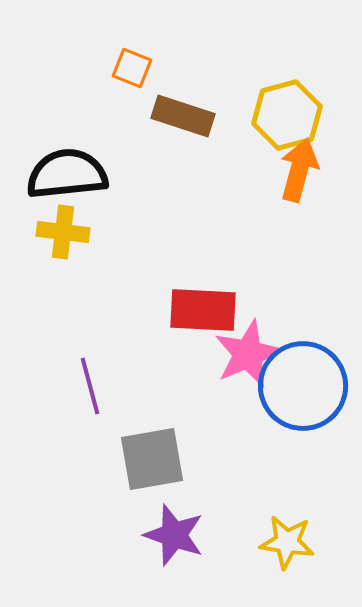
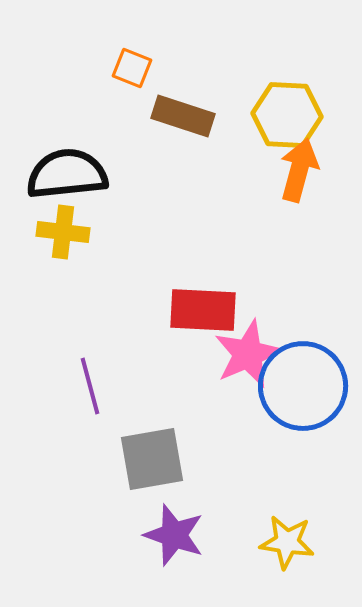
yellow hexagon: rotated 18 degrees clockwise
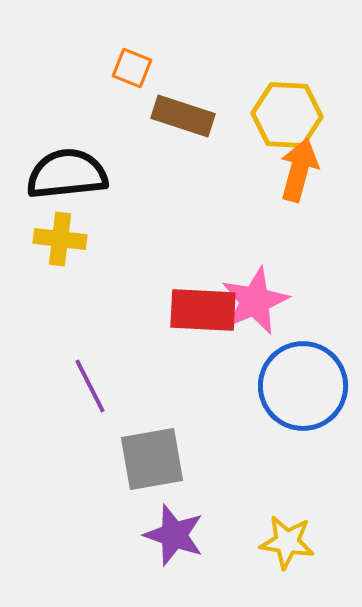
yellow cross: moved 3 px left, 7 px down
pink star: moved 7 px right, 53 px up
purple line: rotated 12 degrees counterclockwise
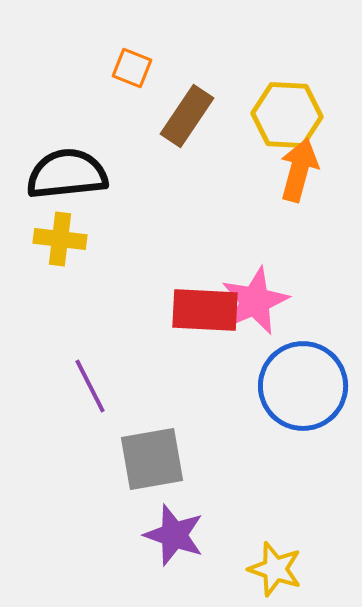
brown rectangle: moved 4 px right; rotated 74 degrees counterclockwise
red rectangle: moved 2 px right
yellow star: moved 12 px left, 27 px down; rotated 10 degrees clockwise
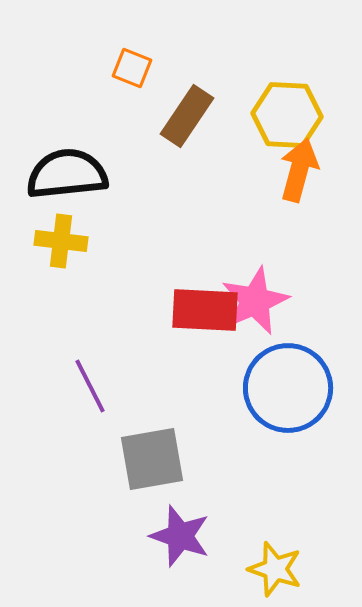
yellow cross: moved 1 px right, 2 px down
blue circle: moved 15 px left, 2 px down
purple star: moved 6 px right, 1 px down
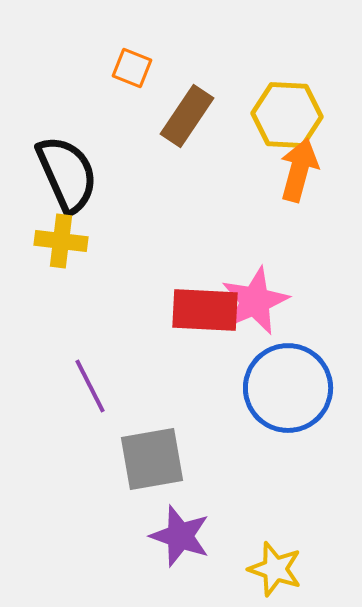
black semicircle: rotated 72 degrees clockwise
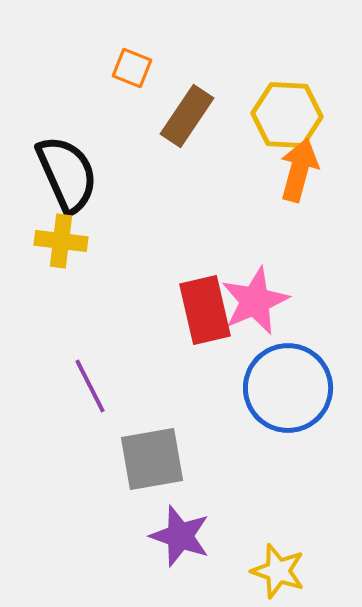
red rectangle: rotated 74 degrees clockwise
yellow star: moved 3 px right, 2 px down
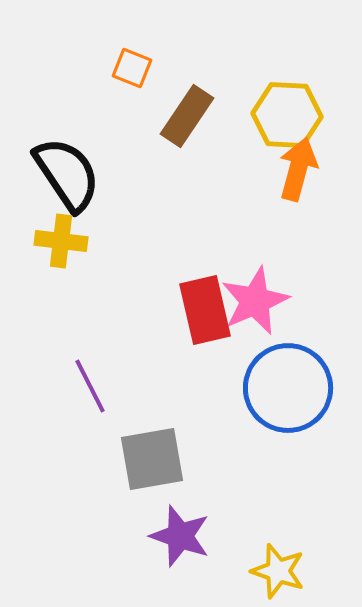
orange arrow: moved 1 px left, 1 px up
black semicircle: rotated 10 degrees counterclockwise
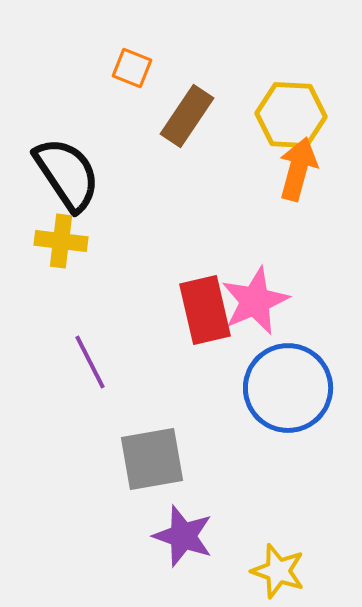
yellow hexagon: moved 4 px right
purple line: moved 24 px up
purple star: moved 3 px right
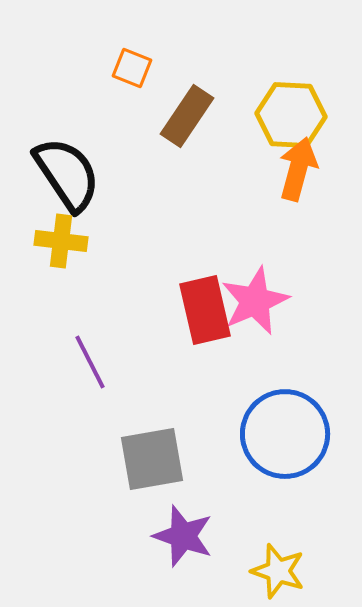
blue circle: moved 3 px left, 46 px down
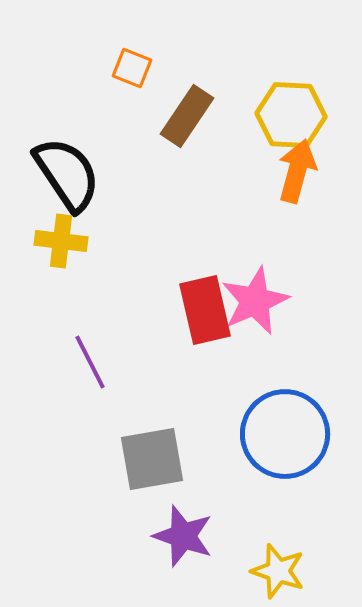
orange arrow: moved 1 px left, 2 px down
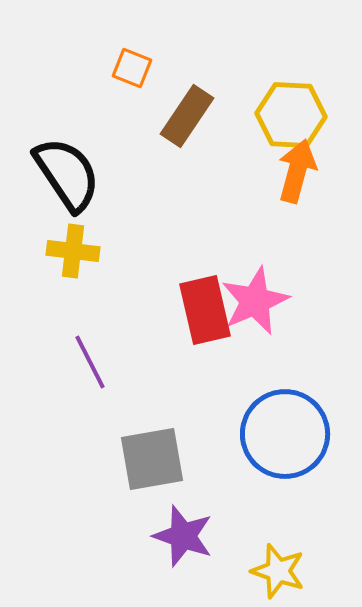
yellow cross: moved 12 px right, 10 px down
